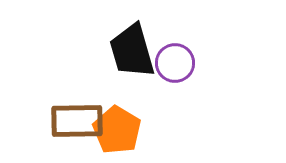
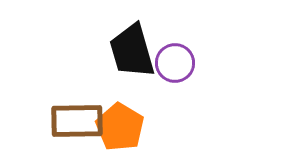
orange pentagon: moved 3 px right, 3 px up
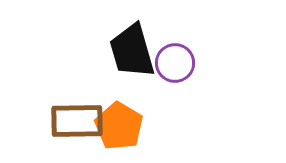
orange pentagon: moved 1 px left, 1 px up
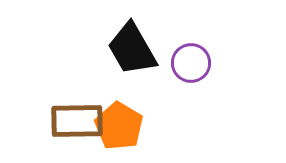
black trapezoid: moved 2 px up; rotated 14 degrees counterclockwise
purple circle: moved 16 px right
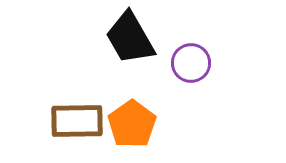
black trapezoid: moved 2 px left, 11 px up
orange pentagon: moved 13 px right, 2 px up; rotated 6 degrees clockwise
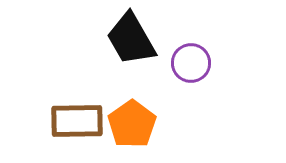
black trapezoid: moved 1 px right, 1 px down
